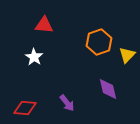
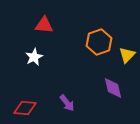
white star: rotated 12 degrees clockwise
purple diamond: moved 5 px right, 1 px up
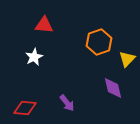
yellow triangle: moved 4 px down
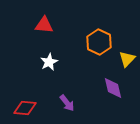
orange hexagon: rotated 15 degrees counterclockwise
white star: moved 15 px right, 5 px down
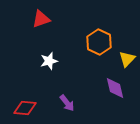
red triangle: moved 3 px left, 6 px up; rotated 24 degrees counterclockwise
white star: moved 1 px up; rotated 12 degrees clockwise
purple diamond: moved 2 px right
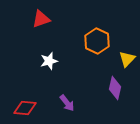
orange hexagon: moved 2 px left, 1 px up
purple diamond: rotated 25 degrees clockwise
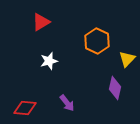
red triangle: moved 3 px down; rotated 12 degrees counterclockwise
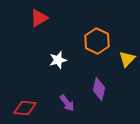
red triangle: moved 2 px left, 4 px up
white star: moved 9 px right, 1 px up
purple diamond: moved 16 px left, 1 px down
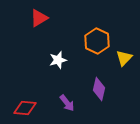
yellow triangle: moved 3 px left, 1 px up
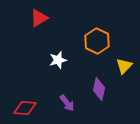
yellow triangle: moved 8 px down
